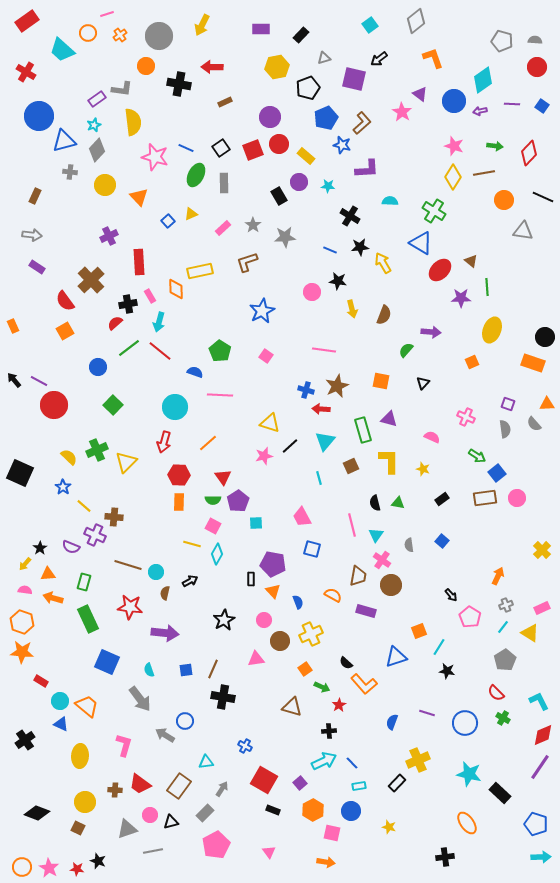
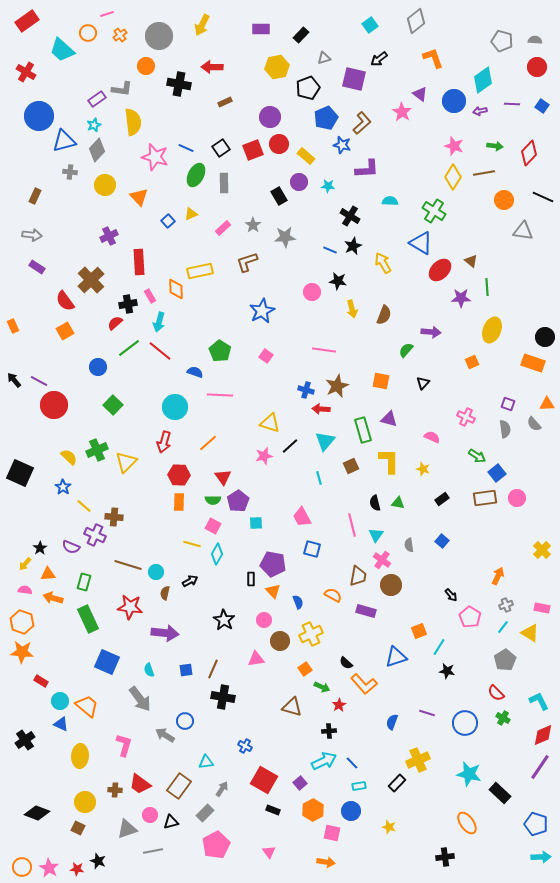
black star at (360, 247): moved 7 px left, 1 px up; rotated 18 degrees counterclockwise
pink rectangle at (542, 608): rotated 35 degrees clockwise
black star at (224, 620): rotated 10 degrees counterclockwise
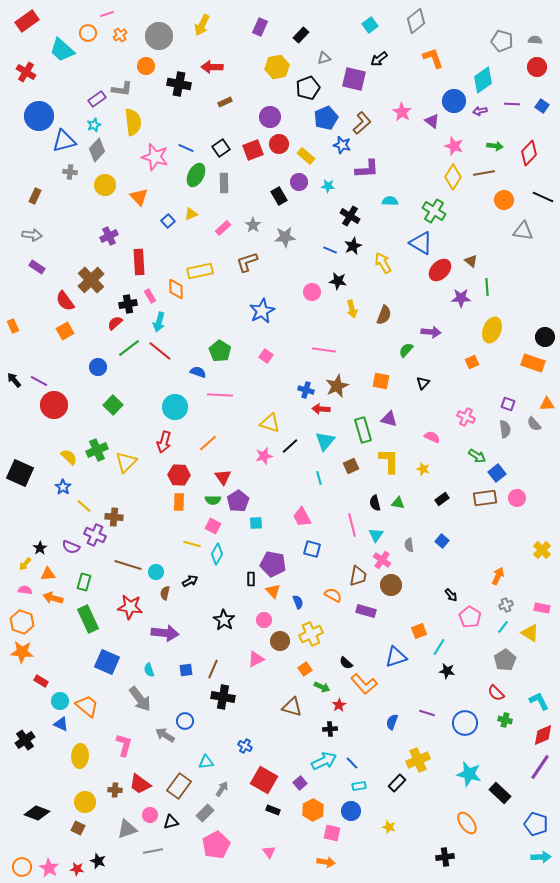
purple rectangle at (261, 29): moved 1 px left, 2 px up; rotated 66 degrees counterclockwise
purple triangle at (420, 94): moved 12 px right, 27 px down
blue semicircle at (195, 372): moved 3 px right
pink triangle at (256, 659): rotated 18 degrees counterclockwise
green cross at (503, 718): moved 2 px right, 2 px down; rotated 16 degrees counterclockwise
black cross at (329, 731): moved 1 px right, 2 px up
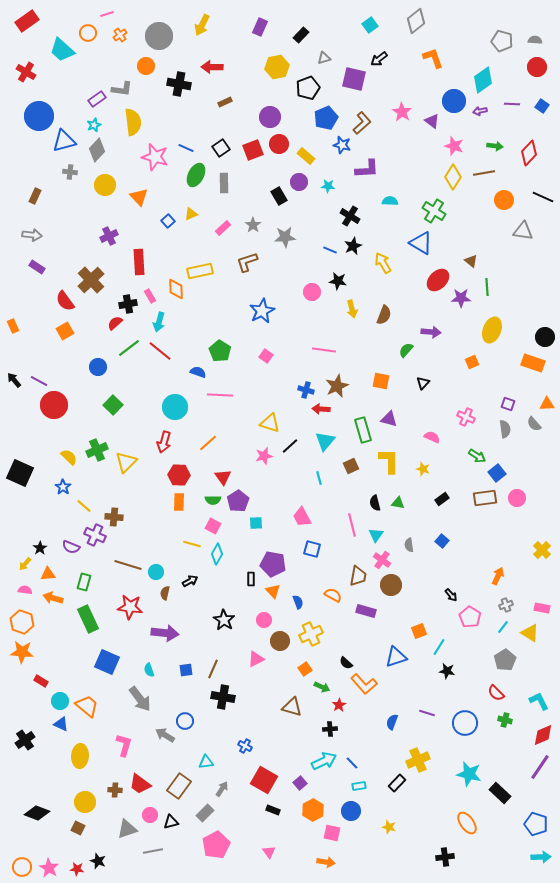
red ellipse at (440, 270): moved 2 px left, 10 px down
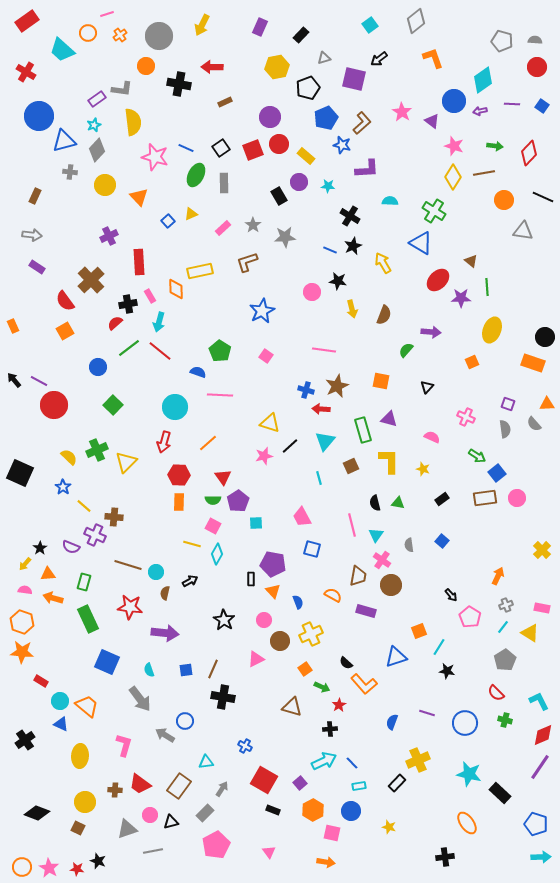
black triangle at (423, 383): moved 4 px right, 4 px down
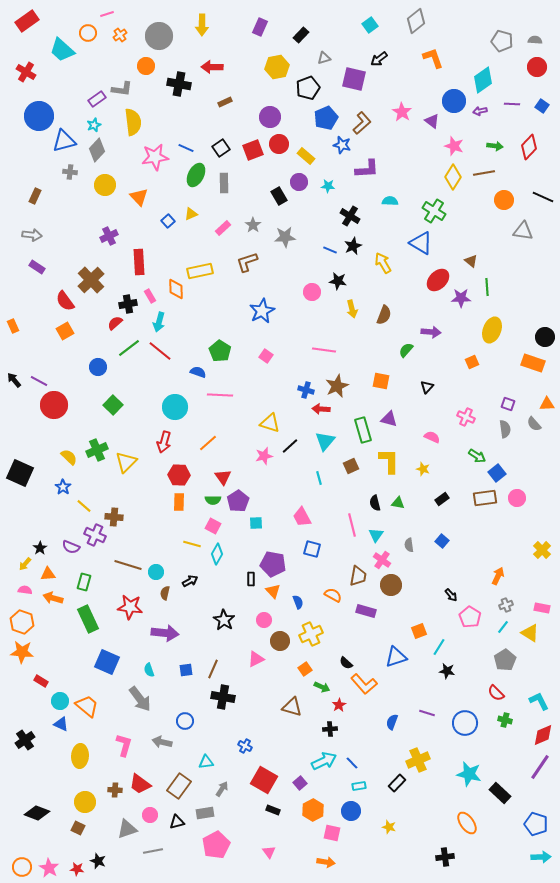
yellow arrow at (202, 25): rotated 25 degrees counterclockwise
red diamond at (529, 153): moved 6 px up
pink star at (155, 157): rotated 24 degrees counterclockwise
gray arrow at (165, 735): moved 3 px left, 7 px down; rotated 18 degrees counterclockwise
gray rectangle at (205, 813): rotated 36 degrees clockwise
black triangle at (171, 822): moved 6 px right
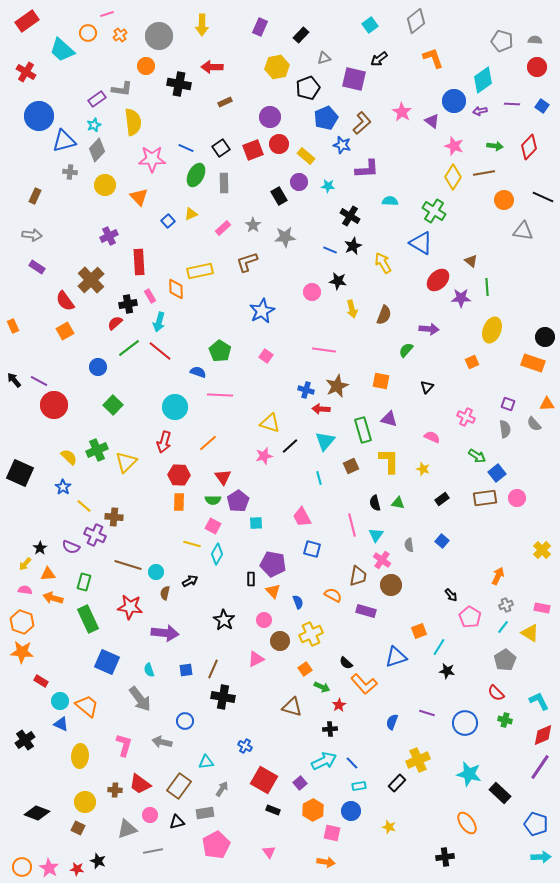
pink star at (155, 157): moved 3 px left, 2 px down; rotated 8 degrees clockwise
purple arrow at (431, 332): moved 2 px left, 3 px up
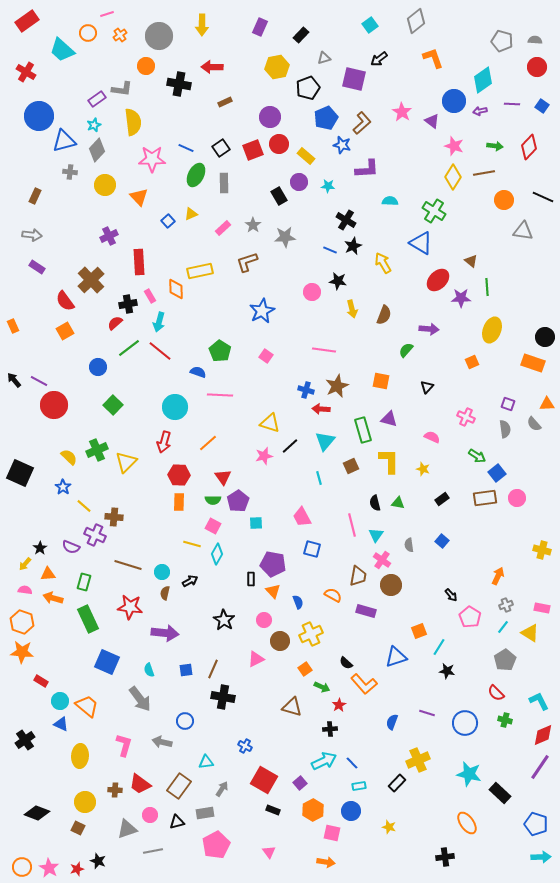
black cross at (350, 216): moved 4 px left, 4 px down
yellow cross at (542, 550): rotated 30 degrees counterclockwise
cyan circle at (156, 572): moved 6 px right
red star at (77, 869): rotated 24 degrees counterclockwise
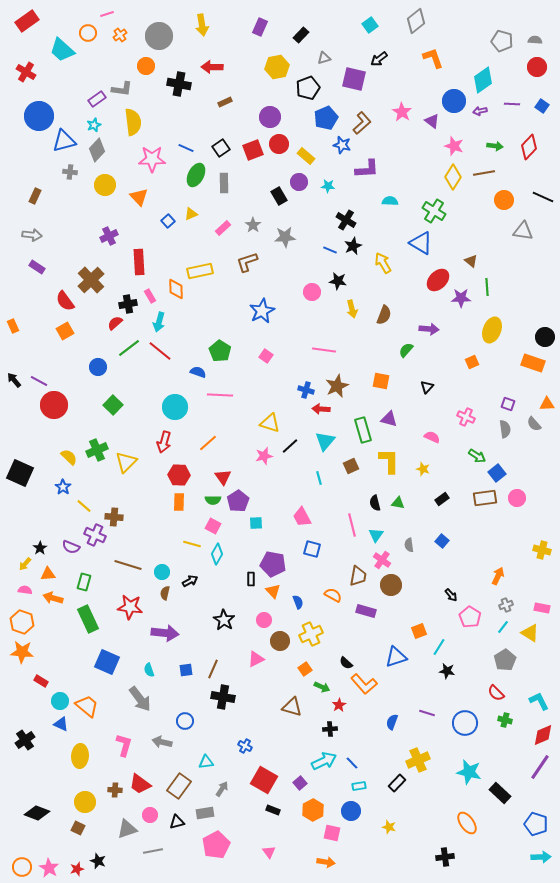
yellow arrow at (202, 25): rotated 10 degrees counterclockwise
cyan star at (469, 774): moved 2 px up
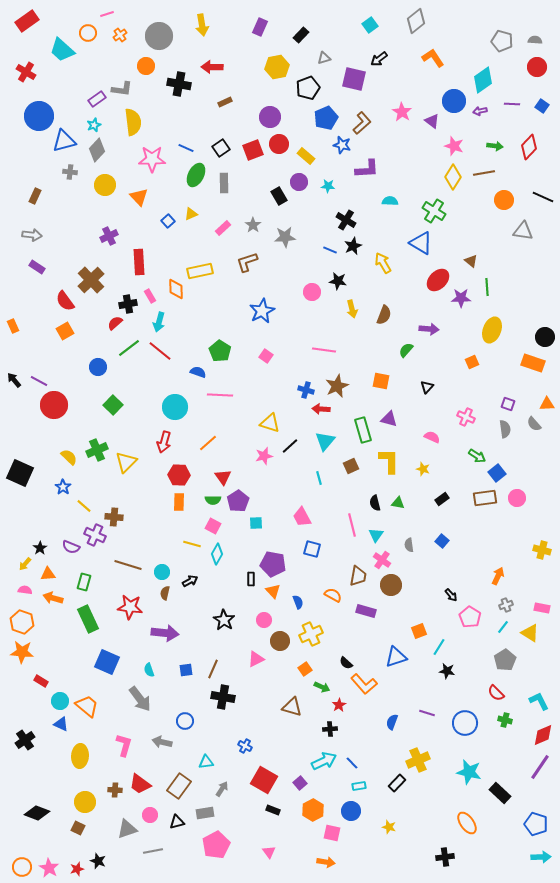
orange L-shape at (433, 58): rotated 15 degrees counterclockwise
